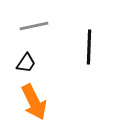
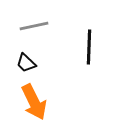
black trapezoid: rotated 100 degrees clockwise
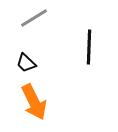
gray line: moved 8 px up; rotated 20 degrees counterclockwise
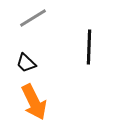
gray line: moved 1 px left
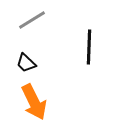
gray line: moved 1 px left, 2 px down
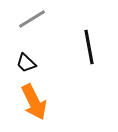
gray line: moved 1 px up
black line: rotated 12 degrees counterclockwise
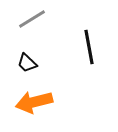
black trapezoid: moved 1 px right
orange arrow: rotated 102 degrees clockwise
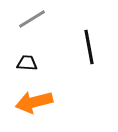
black trapezoid: rotated 140 degrees clockwise
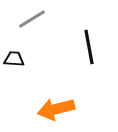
black trapezoid: moved 13 px left, 4 px up
orange arrow: moved 22 px right, 7 px down
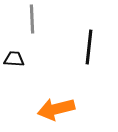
gray line: rotated 60 degrees counterclockwise
black line: rotated 16 degrees clockwise
